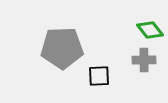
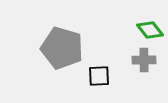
gray pentagon: rotated 18 degrees clockwise
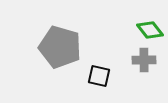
gray pentagon: moved 2 px left, 1 px up
black square: rotated 15 degrees clockwise
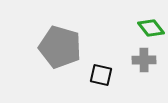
green diamond: moved 1 px right, 2 px up
black square: moved 2 px right, 1 px up
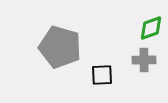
green diamond: rotated 72 degrees counterclockwise
black square: moved 1 px right; rotated 15 degrees counterclockwise
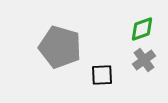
green diamond: moved 9 px left, 1 px down
gray cross: rotated 35 degrees counterclockwise
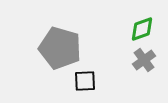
gray pentagon: moved 1 px down
black square: moved 17 px left, 6 px down
